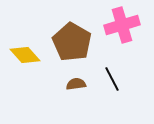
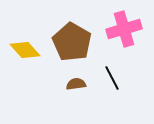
pink cross: moved 2 px right, 4 px down
yellow diamond: moved 5 px up
black line: moved 1 px up
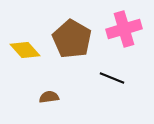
brown pentagon: moved 3 px up
black line: rotated 40 degrees counterclockwise
brown semicircle: moved 27 px left, 13 px down
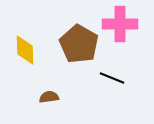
pink cross: moved 4 px left, 5 px up; rotated 16 degrees clockwise
brown pentagon: moved 7 px right, 5 px down
yellow diamond: rotated 40 degrees clockwise
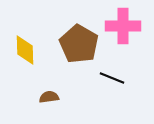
pink cross: moved 3 px right, 2 px down
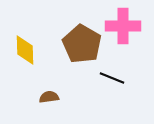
brown pentagon: moved 3 px right
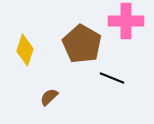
pink cross: moved 3 px right, 5 px up
yellow diamond: rotated 20 degrees clockwise
brown semicircle: rotated 36 degrees counterclockwise
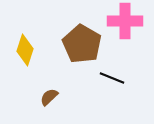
pink cross: moved 1 px left
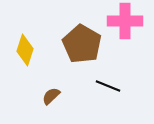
black line: moved 4 px left, 8 px down
brown semicircle: moved 2 px right, 1 px up
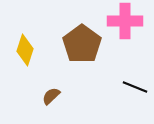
brown pentagon: rotated 6 degrees clockwise
black line: moved 27 px right, 1 px down
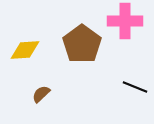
yellow diamond: rotated 68 degrees clockwise
brown semicircle: moved 10 px left, 2 px up
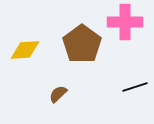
pink cross: moved 1 px down
black line: rotated 40 degrees counterclockwise
brown semicircle: moved 17 px right
